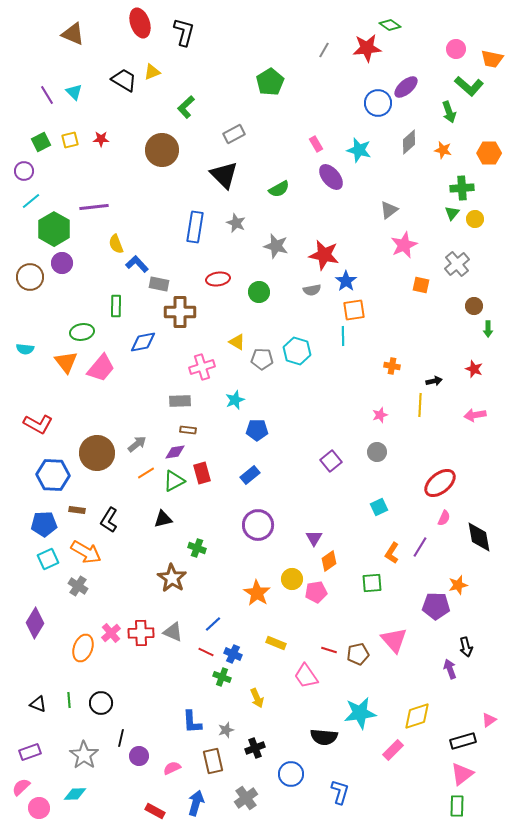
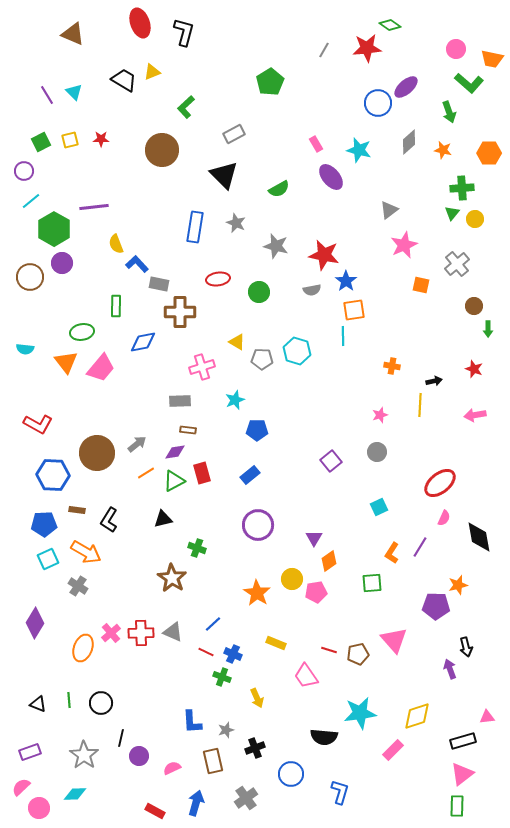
green L-shape at (469, 86): moved 3 px up
pink triangle at (489, 720): moved 2 px left, 3 px up; rotated 28 degrees clockwise
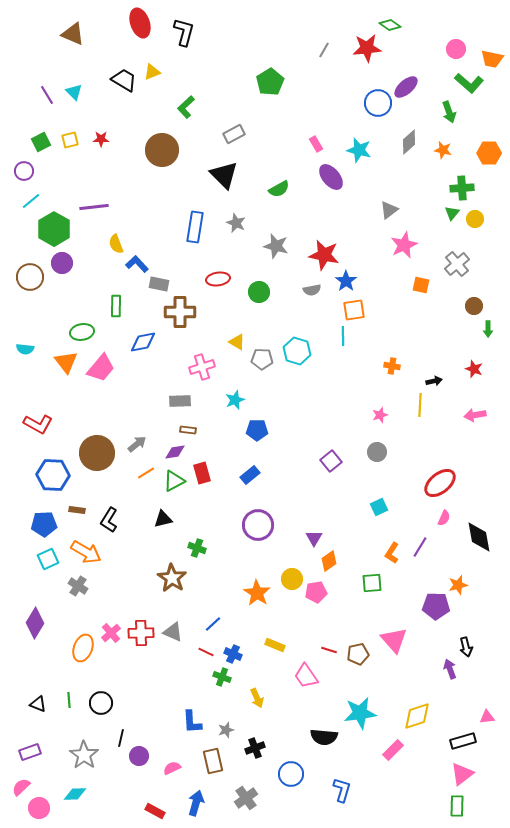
yellow rectangle at (276, 643): moved 1 px left, 2 px down
blue L-shape at (340, 792): moved 2 px right, 2 px up
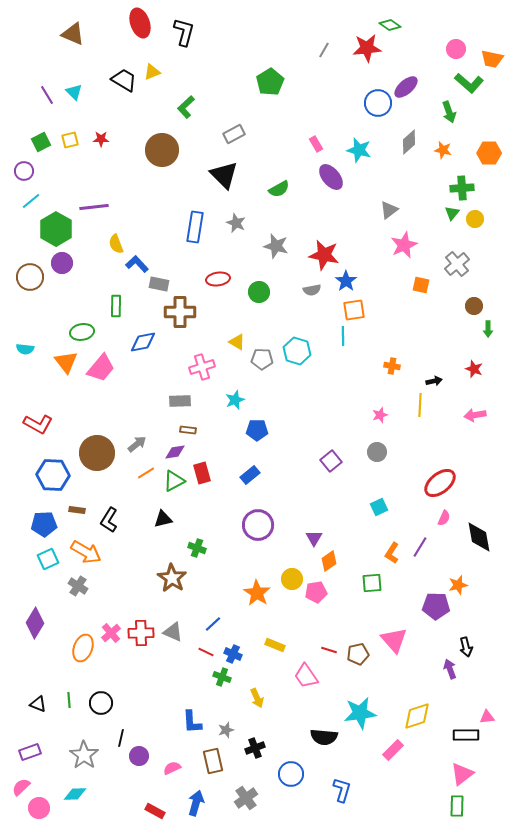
green hexagon at (54, 229): moved 2 px right
black rectangle at (463, 741): moved 3 px right, 6 px up; rotated 15 degrees clockwise
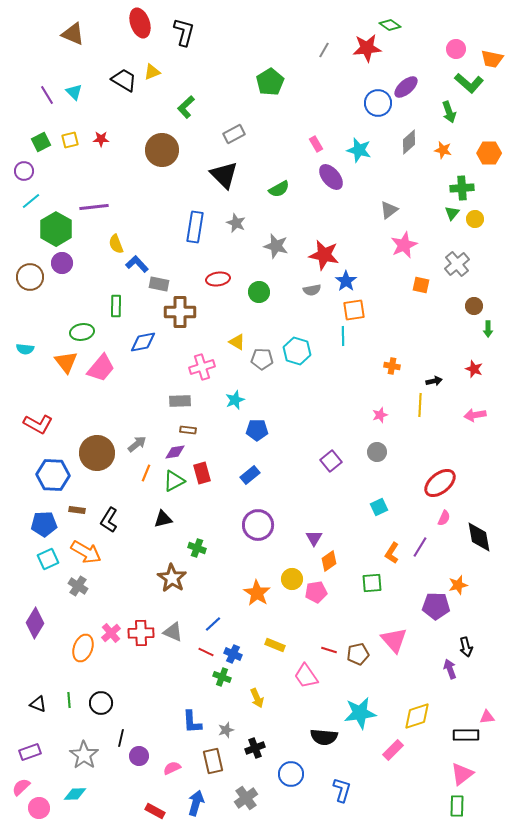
orange line at (146, 473): rotated 36 degrees counterclockwise
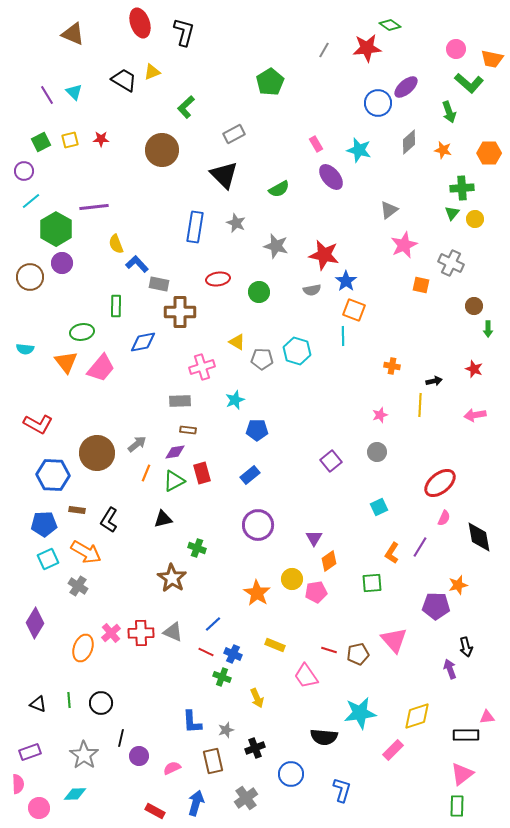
gray cross at (457, 264): moved 6 px left, 1 px up; rotated 25 degrees counterclockwise
orange square at (354, 310): rotated 30 degrees clockwise
pink semicircle at (21, 787): moved 3 px left, 3 px up; rotated 132 degrees clockwise
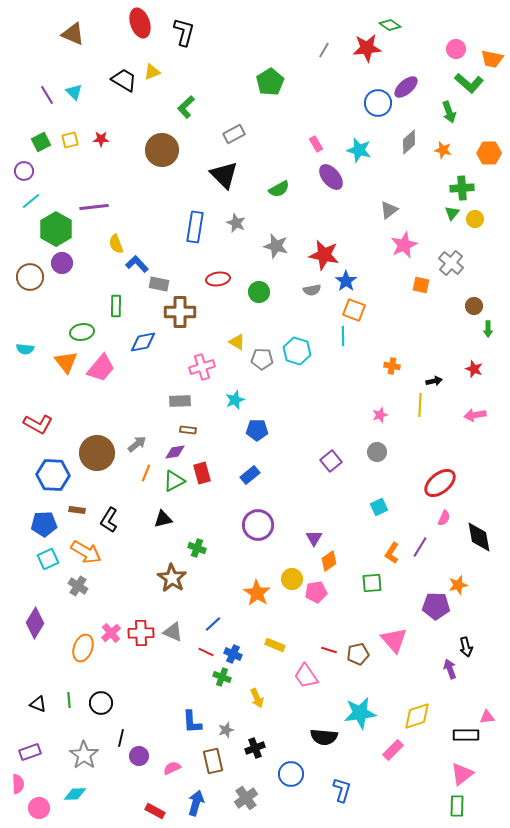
gray cross at (451, 263): rotated 15 degrees clockwise
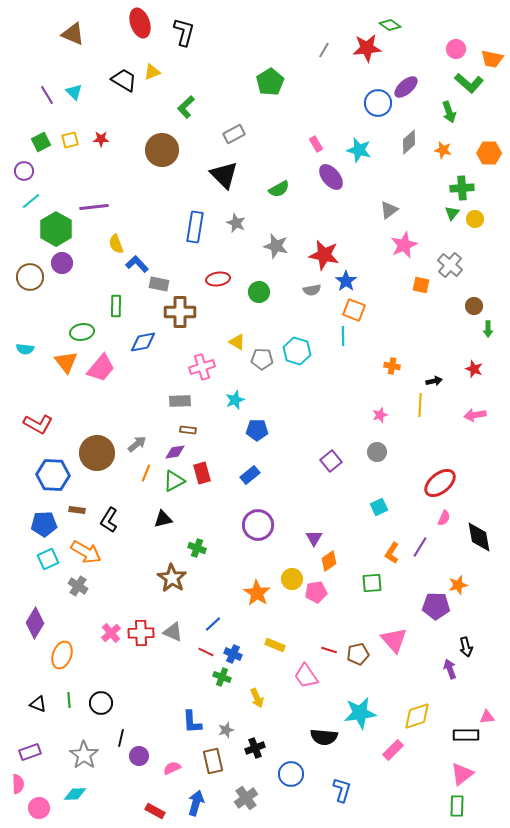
gray cross at (451, 263): moved 1 px left, 2 px down
orange ellipse at (83, 648): moved 21 px left, 7 px down
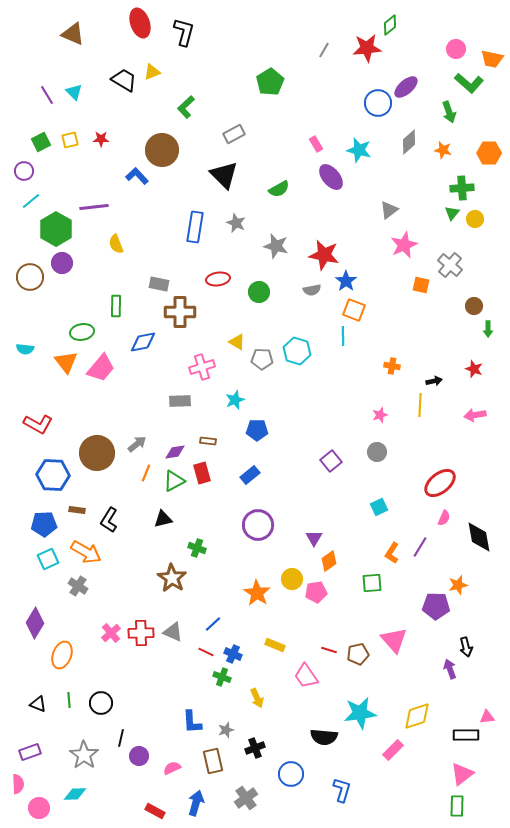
green diamond at (390, 25): rotated 75 degrees counterclockwise
blue L-shape at (137, 264): moved 88 px up
brown rectangle at (188, 430): moved 20 px right, 11 px down
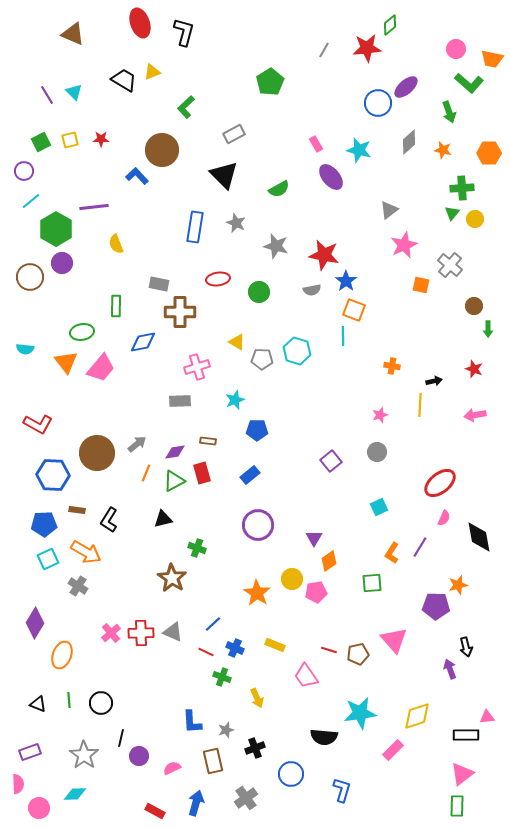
pink cross at (202, 367): moved 5 px left
blue cross at (233, 654): moved 2 px right, 6 px up
